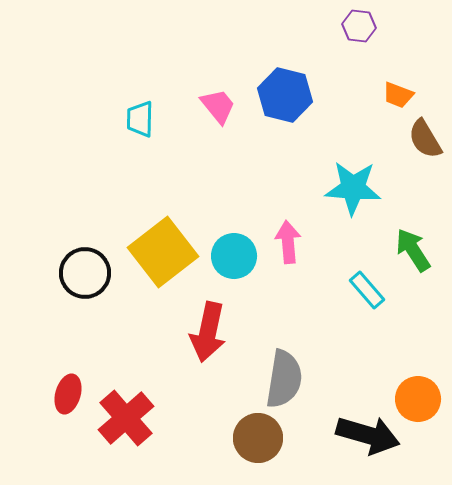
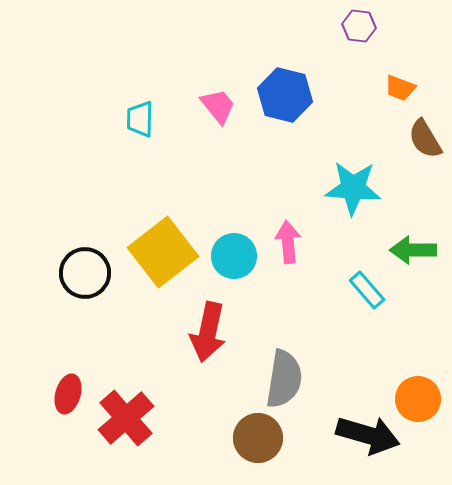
orange trapezoid: moved 2 px right, 7 px up
green arrow: rotated 57 degrees counterclockwise
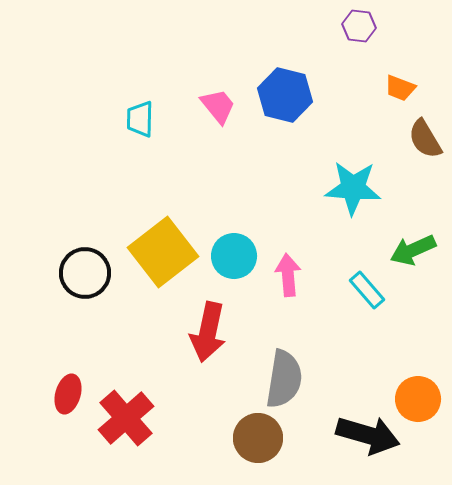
pink arrow: moved 33 px down
green arrow: rotated 24 degrees counterclockwise
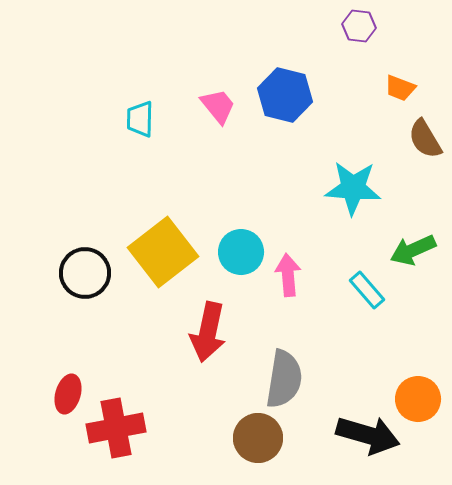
cyan circle: moved 7 px right, 4 px up
red cross: moved 10 px left, 10 px down; rotated 30 degrees clockwise
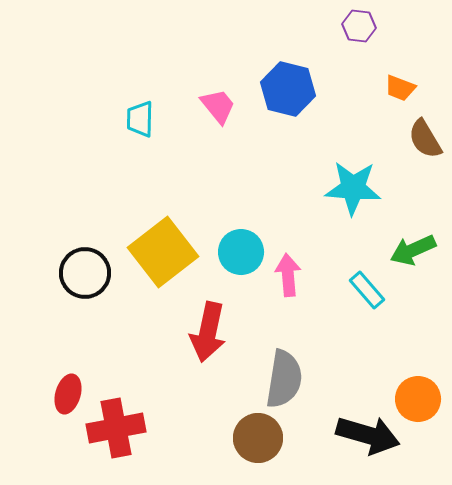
blue hexagon: moved 3 px right, 6 px up
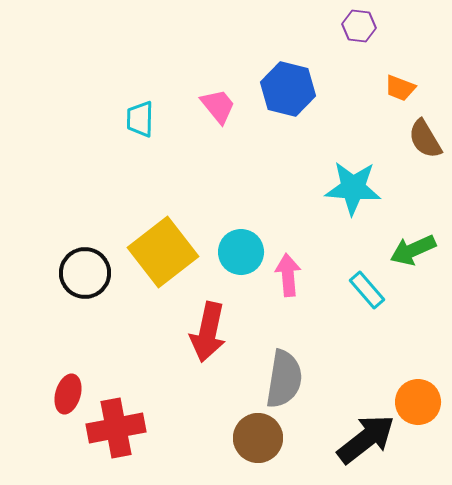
orange circle: moved 3 px down
black arrow: moved 2 px left, 4 px down; rotated 54 degrees counterclockwise
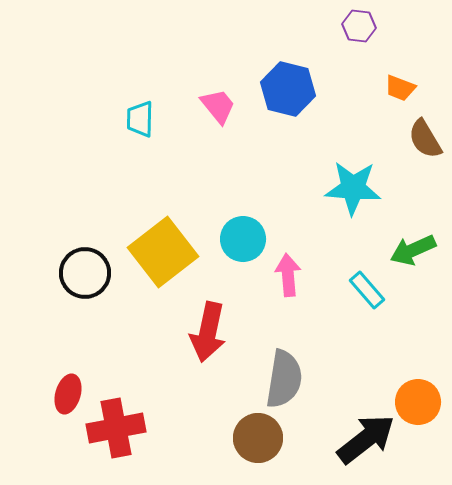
cyan circle: moved 2 px right, 13 px up
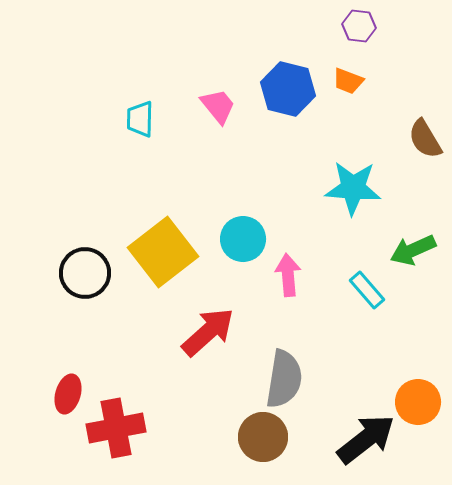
orange trapezoid: moved 52 px left, 7 px up
red arrow: rotated 144 degrees counterclockwise
brown circle: moved 5 px right, 1 px up
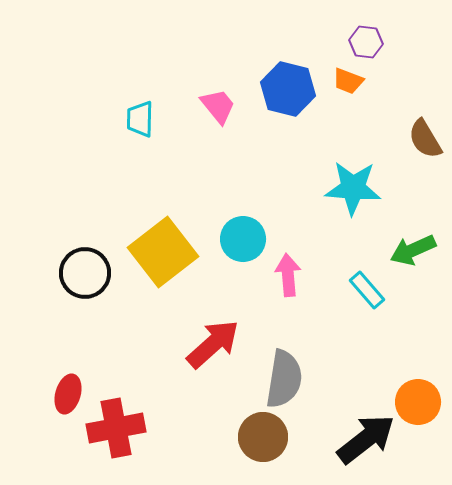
purple hexagon: moved 7 px right, 16 px down
red arrow: moved 5 px right, 12 px down
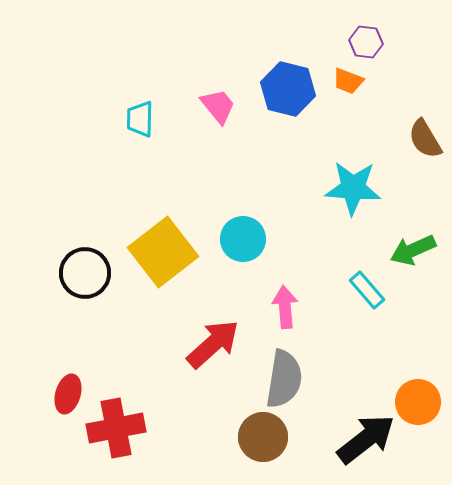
pink arrow: moved 3 px left, 32 px down
